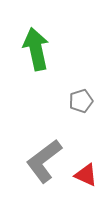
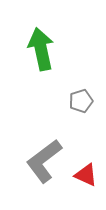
green arrow: moved 5 px right
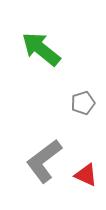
green arrow: rotated 39 degrees counterclockwise
gray pentagon: moved 2 px right, 2 px down
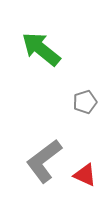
gray pentagon: moved 2 px right, 1 px up
red triangle: moved 1 px left
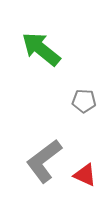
gray pentagon: moved 1 px left, 1 px up; rotated 20 degrees clockwise
